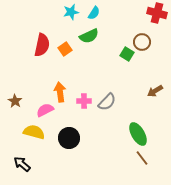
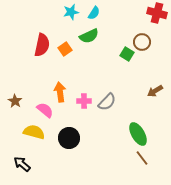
pink semicircle: rotated 66 degrees clockwise
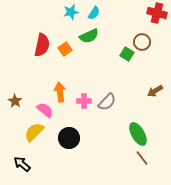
yellow semicircle: rotated 60 degrees counterclockwise
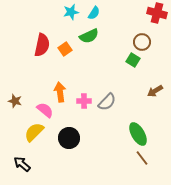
green square: moved 6 px right, 6 px down
brown star: rotated 16 degrees counterclockwise
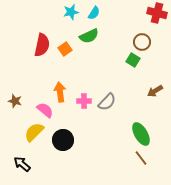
green ellipse: moved 3 px right
black circle: moved 6 px left, 2 px down
brown line: moved 1 px left
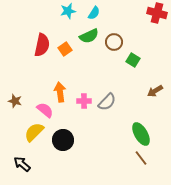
cyan star: moved 3 px left, 1 px up
brown circle: moved 28 px left
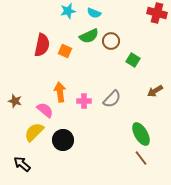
cyan semicircle: rotated 80 degrees clockwise
brown circle: moved 3 px left, 1 px up
orange square: moved 2 px down; rotated 32 degrees counterclockwise
gray semicircle: moved 5 px right, 3 px up
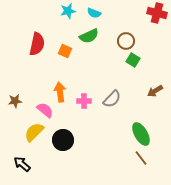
brown circle: moved 15 px right
red semicircle: moved 5 px left, 1 px up
brown star: rotated 24 degrees counterclockwise
